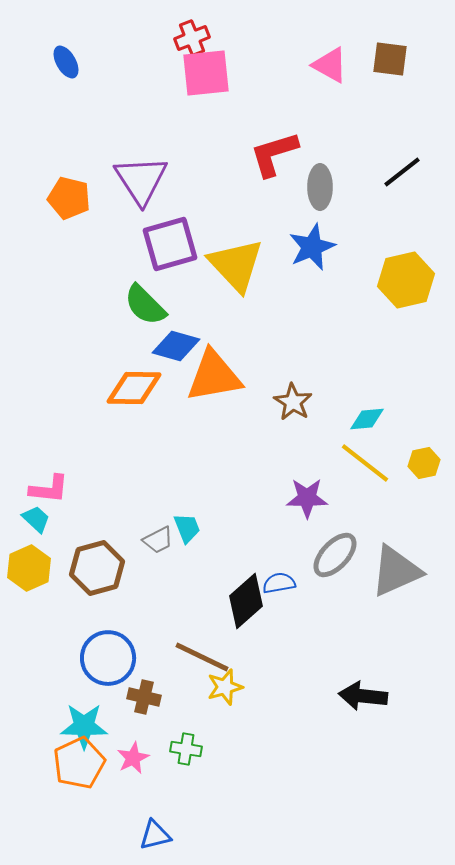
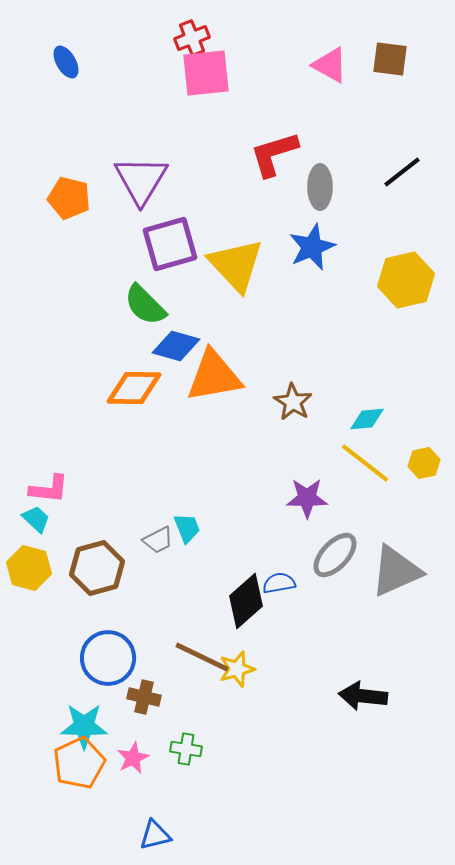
purple triangle at (141, 180): rotated 4 degrees clockwise
yellow hexagon at (29, 568): rotated 21 degrees counterclockwise
yellow star at (225, 687): moved 12 px right, 18 px up
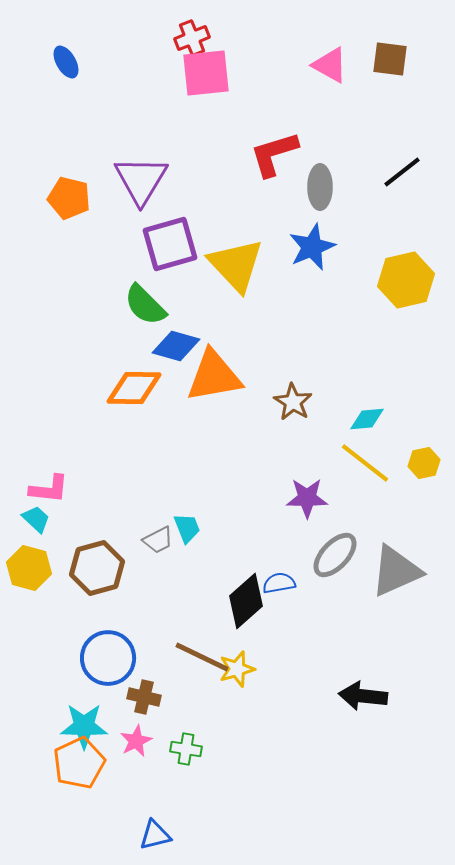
pink star at (133, 758): moved 3 px right, 17 px up
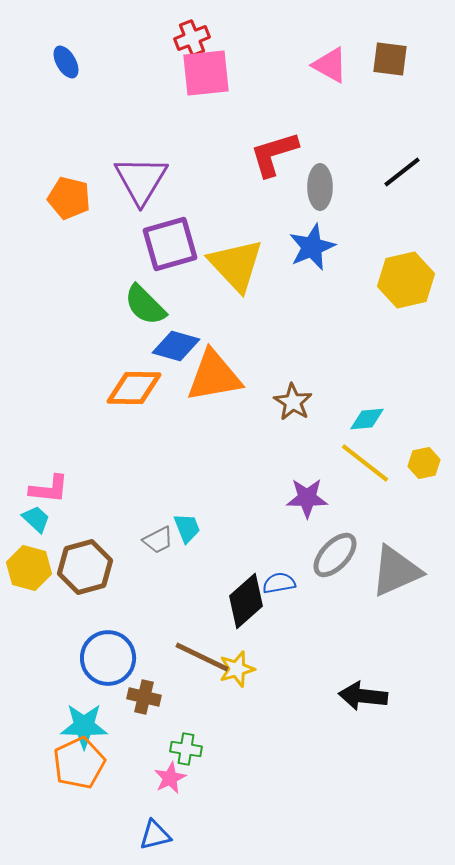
brown hexagon at (97, 568): moved 12 px left, 1 px up
pink star at (136, 741): moved 34 px right, 37 px down
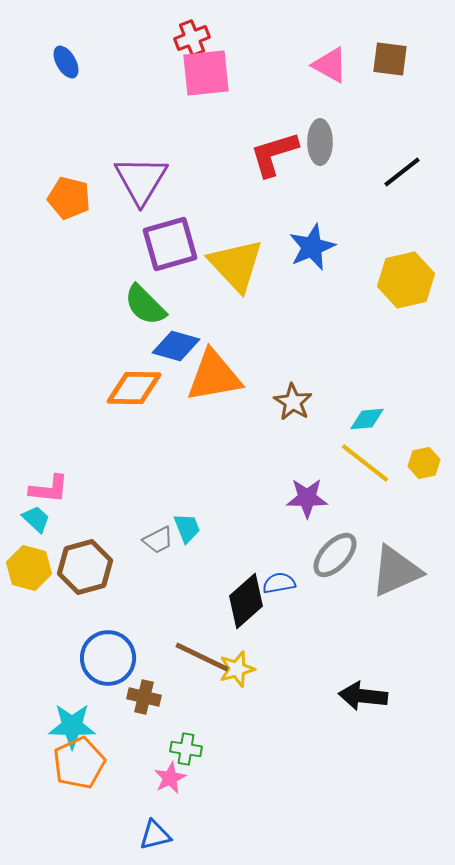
gray ellipse at (320, 187): moved 45 px up
cyan star at (84, 726): moved 12 px left
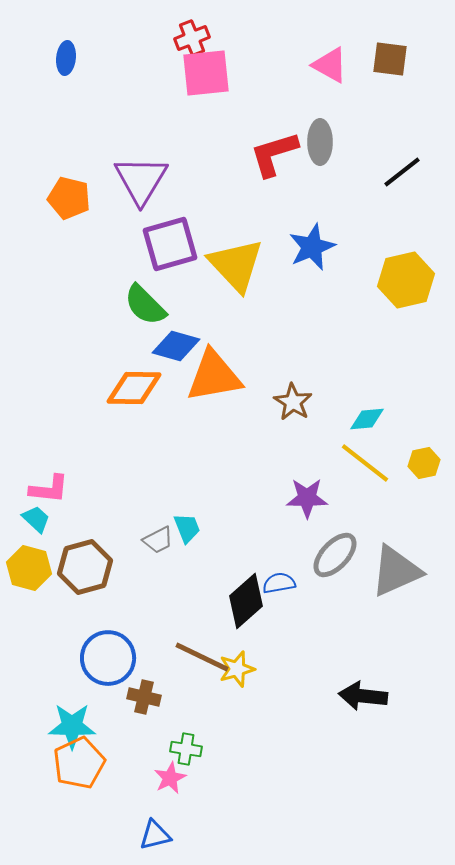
blue ellipse at (66, 62): moved 4 px up; rotated 36 degrees clockwise
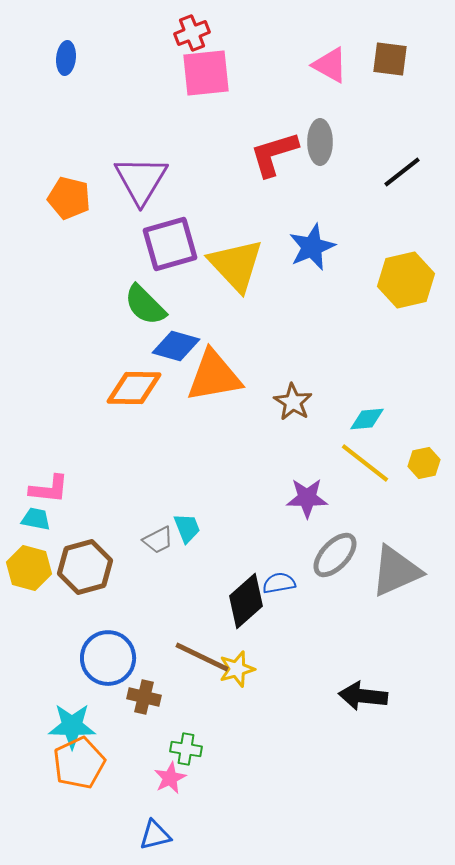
red cross at (192, 38): moved 5 px up
cyan trapezoid at (36, 519): rotated 32 degrees counterclockwise
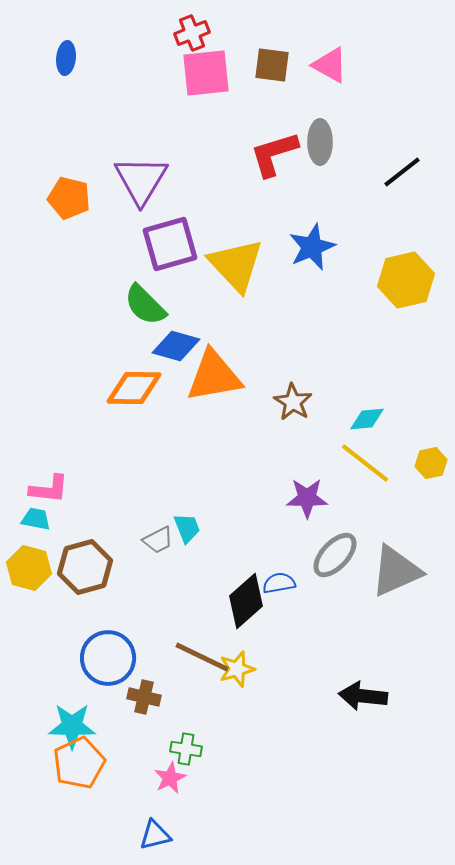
brown square at (390, 59): moved 118 px left, 6 px down
yellow hexagon at (424, 463): moved 7 px right
